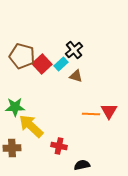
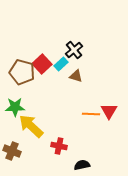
brown pentagon: moved 16 px down
brown cross: moved 3 px down; rotated 24 degrees clockwise
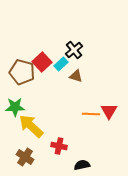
red square: moved 2 px up
brown cross: moved 13 px right, 6 px down; rotated 12 degrees clockwise
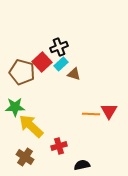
black cross: moved 15 px left, 3 px up; rotated 18 degrees clockwise
brown triangle: moved 2 px left, 2 px up
red cross: rotated 28 degrees counterclockwise
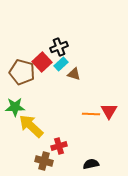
brown cross: moved 19 px right, 4 px down; rotated 18 degrees counterclockwise
black semicircle: moved 9 px right, 1 px up
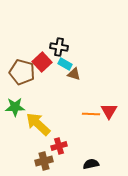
black cross: rotated 30 degrees clockwise
cyan rectangle: moved 4 px right; rotated 72 degrees clockwise
yellow arrow: moved 7 px right, 2 px up
brown cross: rotated 30 degrees counterclockwise
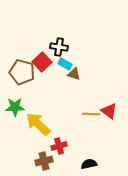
red triangle: rotated 24 degrees counterclockwise
black semicircle: moved 2 px left
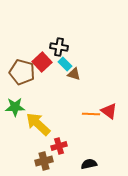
cyan rectangle: rotated 16 degrees clockwise
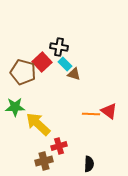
brown pentagon: moved 1 px right
black semicircle: rotated 105 degrees clockwise
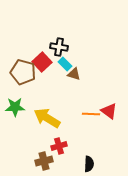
yellow arrow: moved 9 px right, 6 px up; rotated 12 degrees counterclockwise
